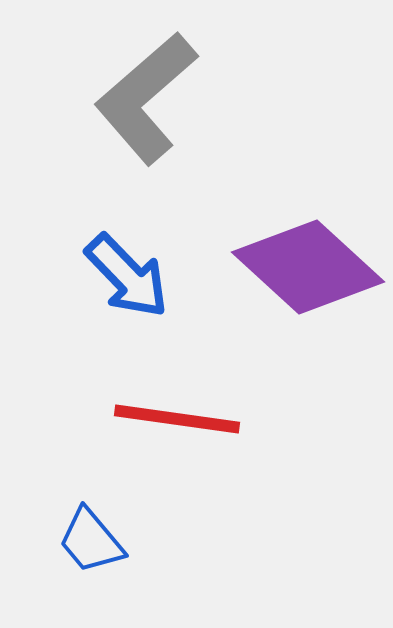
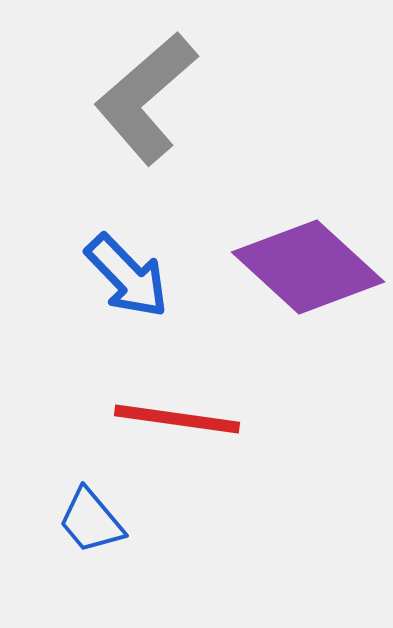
blue trapezoid: moved 20 px up
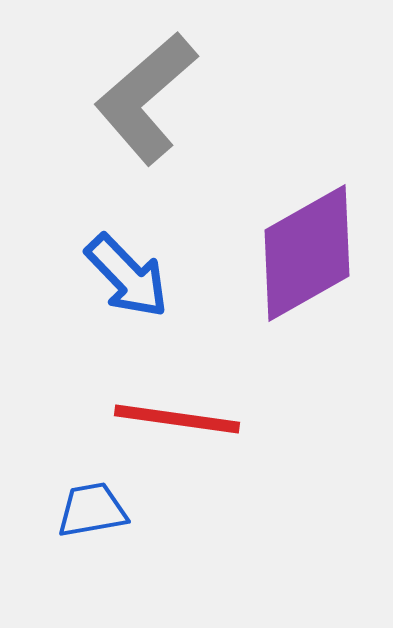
purple diamond: moved 1 px left, 14 px up; rotated 72 degrees counterclockwise
blue trapezoid: moved 1 px right, 11 px up; rotated 120 degrees clockwise
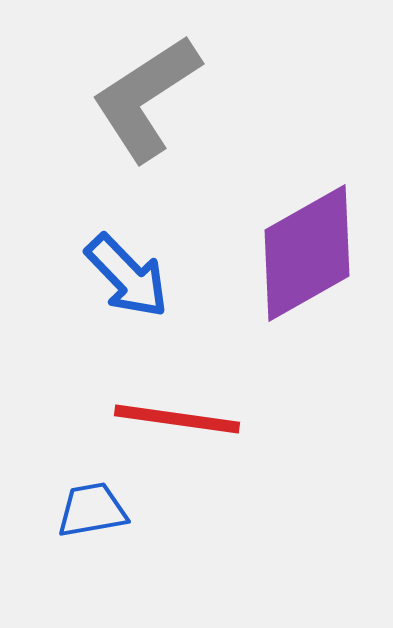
gray L-shape: rotated 8 degrees clockwise
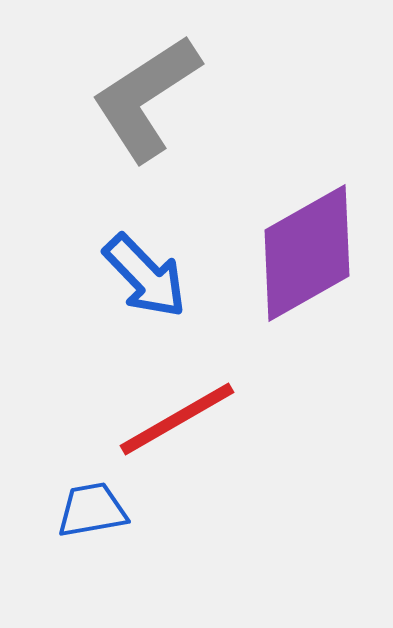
blue arrow: moved 18 px right
red line: rotated 38 degrees counterclockwise
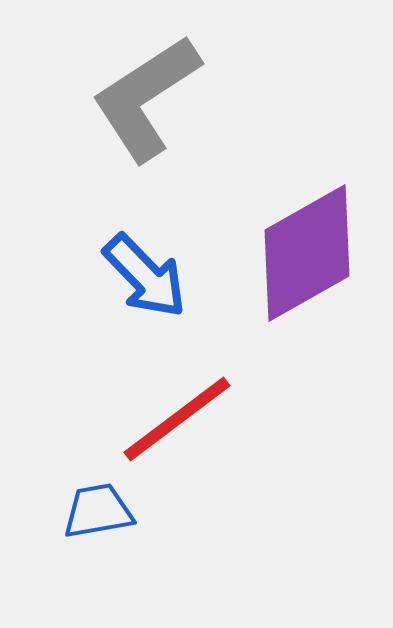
red line: rotated 7 degrees counterclockwise
blue trapezoid: moved 6 px right, 1 px down
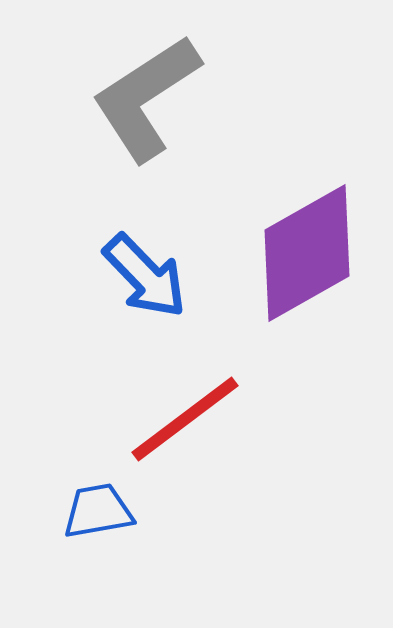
red line: moved 8 px right
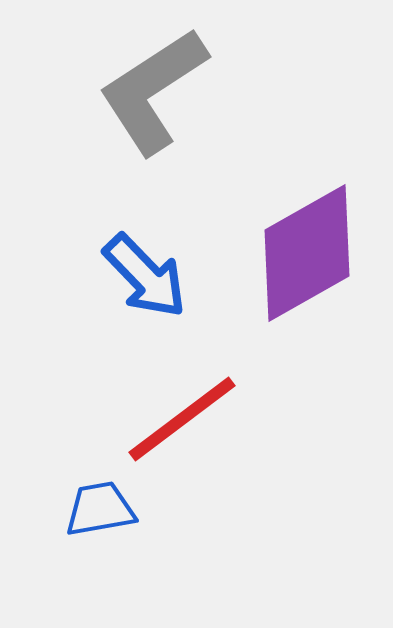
gray L-shape: moved 7 px right, 7 px up
red line: moved 3 px left
blue trapezoid: moved 2 px right, 2 px up
